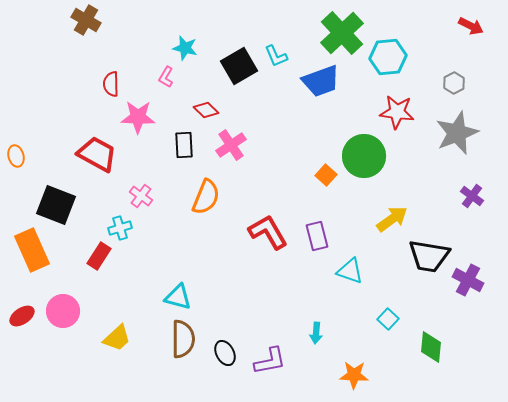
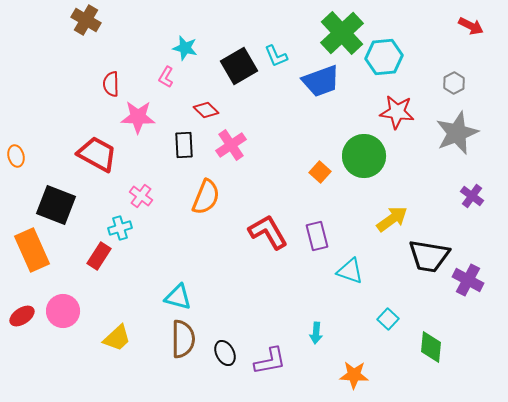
cyan hexagon at (388, 57): moved 4 px left
orange square at (326, 175): moved 6 px left, 3 px up
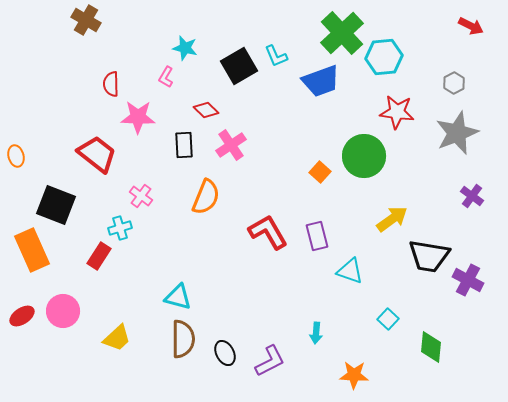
red trapezoid at (97, 154): rotated 9 degrees clockwise
purple L-shape at (270, 361): rotated 16 degrees counterclockwise
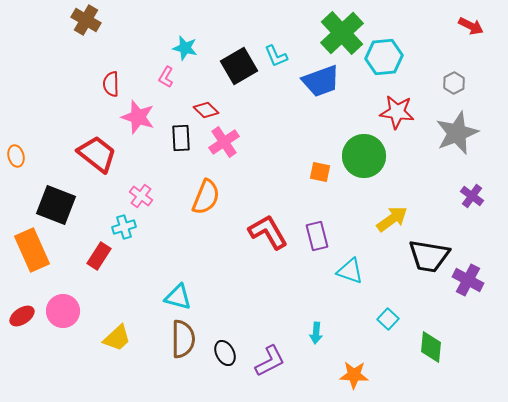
pink star at (138, 117): rotated 16 degrees clockwise
black rectangle at (184, 145): moved 3 px left, 7 px up
pink cross at (231, 145): moved 7 px left, 3 px up
orange square at (320, 172): rotated 30 degrees counterclockwise
cyan cross at (120, 228): moved 4 px right, 1 px up
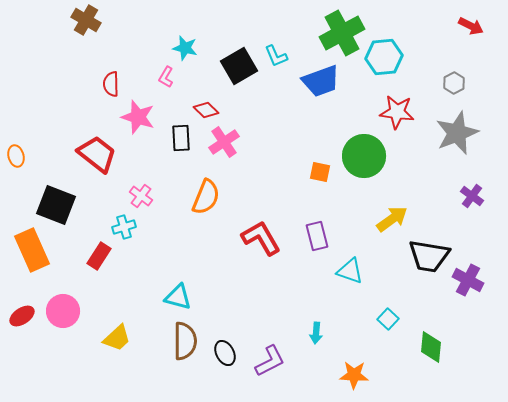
green cross at (342, 33): rotated 15 degrees clockwise
red L-shape at (268, 232): moved 7 px left, 6 px down
brown semicircle at (183, 339): moved 2 px right, 2 px down
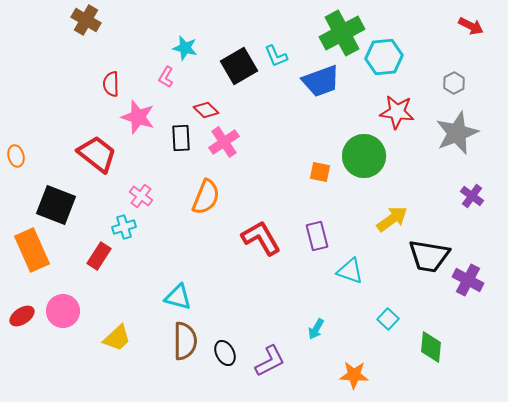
cyan arrow at (316, 333): moved 4 px up; rotated 25 degrees clockwise
